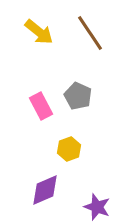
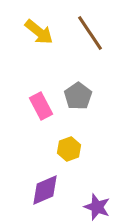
gray pentagon: rotated 12 degrees clockwise
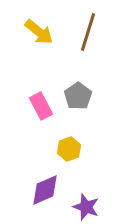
brown line: moved 2 px left, 1 px up; rotated 51 degrees clockwise
purple star: moved 11 px left
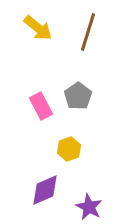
yellow arrow: moved 1 px left, 4 px up
purple star: moved 3 px right; rotated 8 degrees clockwise
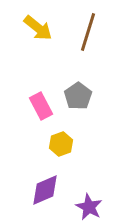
yellow hexagon: moved 8 px left, 5 px up
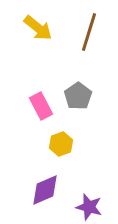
brown line: moved 1 px right
purple star: rotated 12 degrees counterclockwise
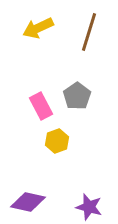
yellow arrow: rotated 116 degrees clockwise
gray pentagon: moved 1 px left
yellow hexagon: moved 4 px left, 3 px up
purple diamond: moved 17 px left, 12 px down; rotated 36 degrees clockwise
